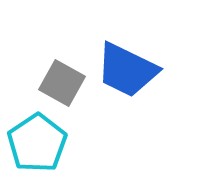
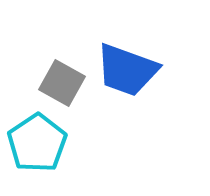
blue trapezoid: rotated 6 degrees counterclockwise
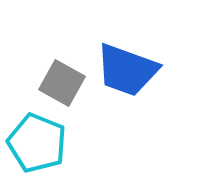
cyan pentagon: rotated 16 degrees counterclockwise
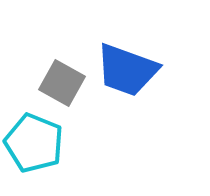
cyan pentagon: moved 3 px left
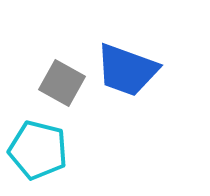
cyan pentagon: moved 4 px right, 7 px down; rotated 8 degrees counterclockwise
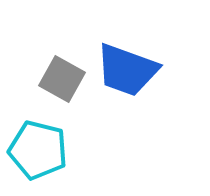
gray square: moved 4 px up
